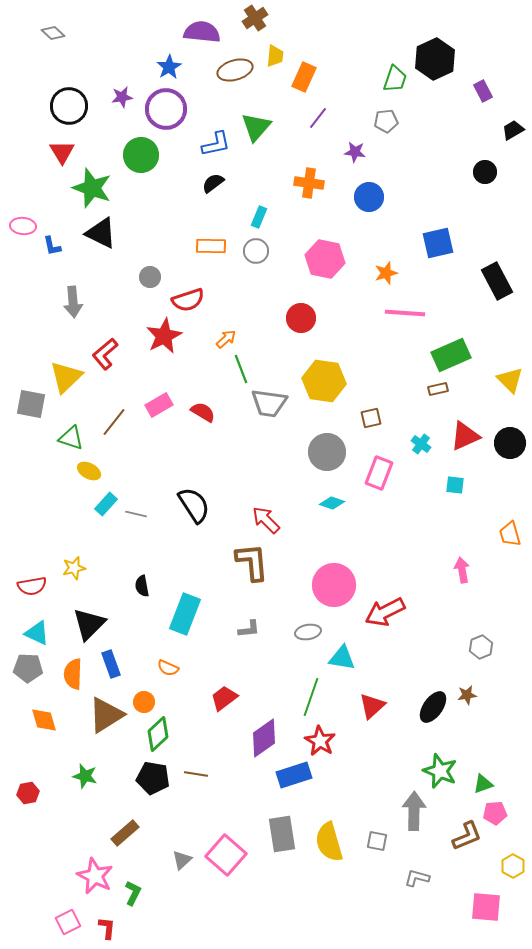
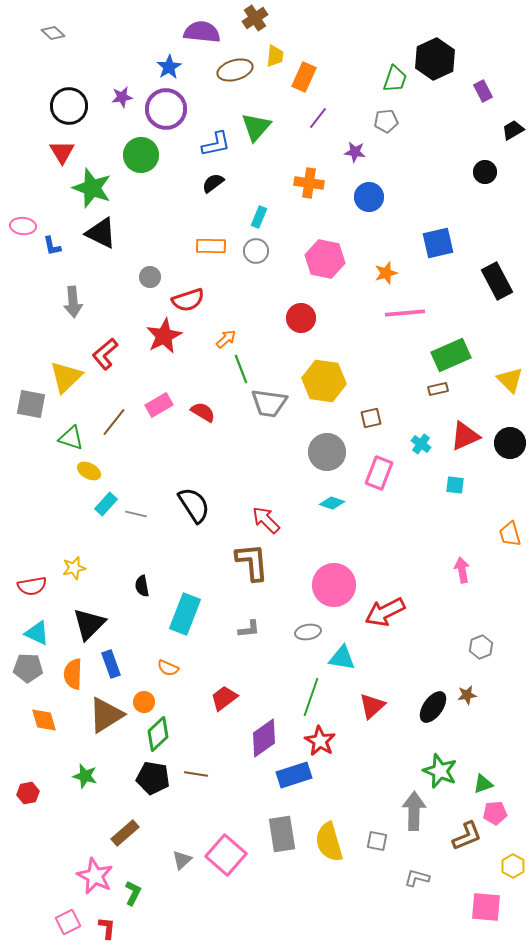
pink line at (405, 313): rotated 9 degrees counterclockwise
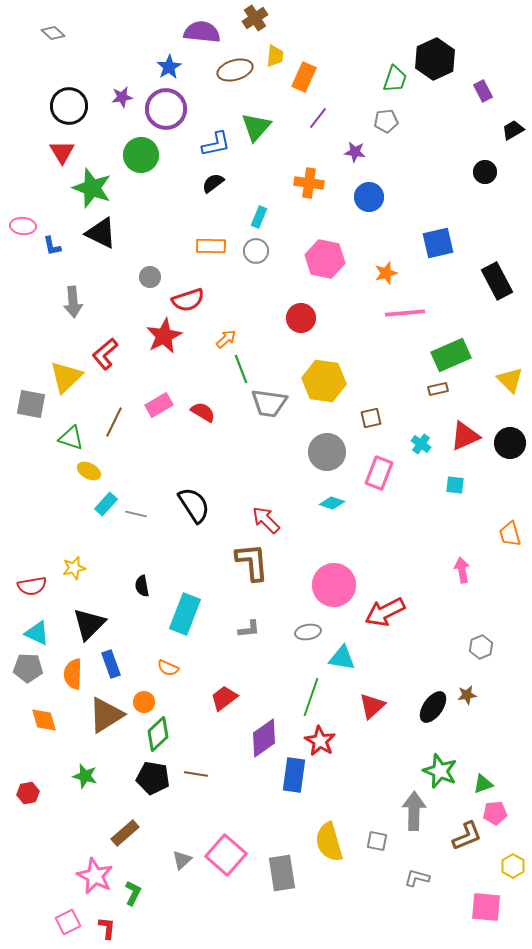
brown line at (114, 422): rotated 12 degrees counterclockwise
blue rectangle at (294, 775): rotated 64 degrees counterclockwise
gray rectangle at (282, 834): moved 39 px down
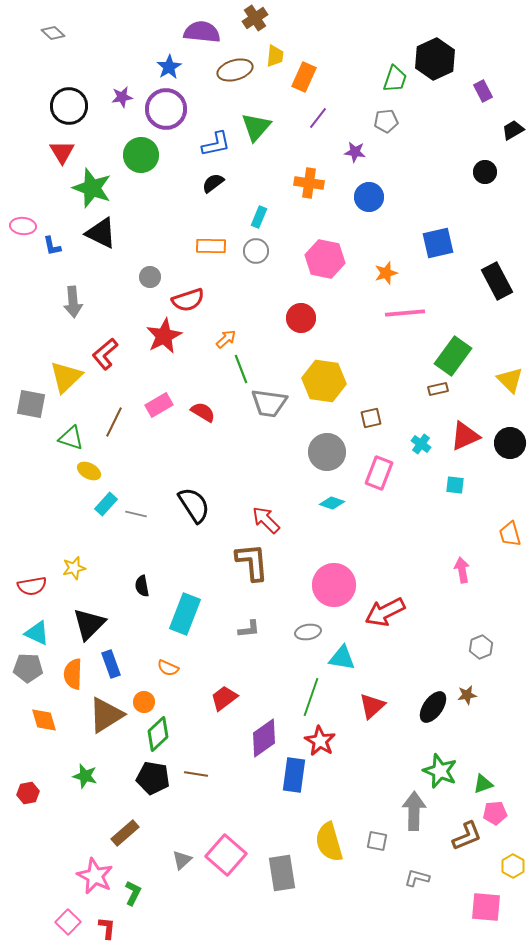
green rectangle at (451, 355): moved 2 px right, 1 px down; rotated 30 degrees counterclockwise
pink square at (68, 922): rotated 20 degrees counterclockwise
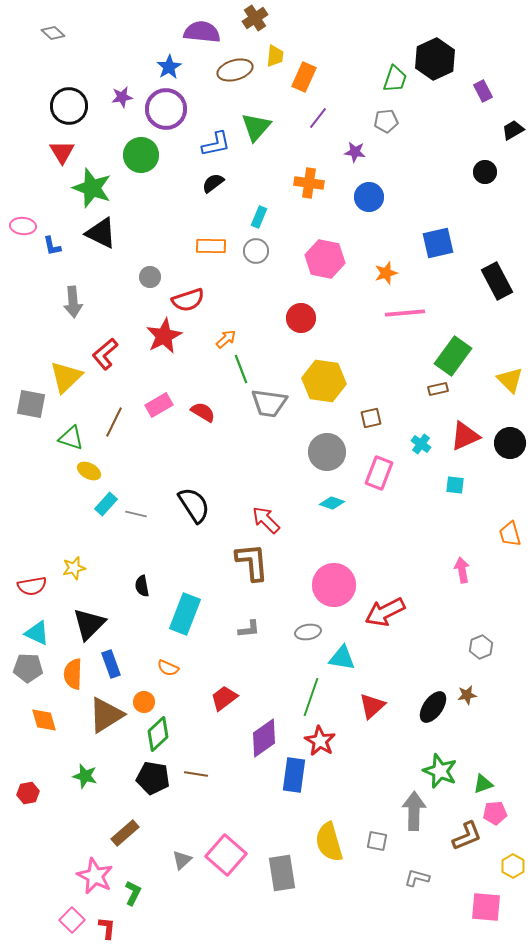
pink square at (68, 922): moved 4 px right, 2 px up
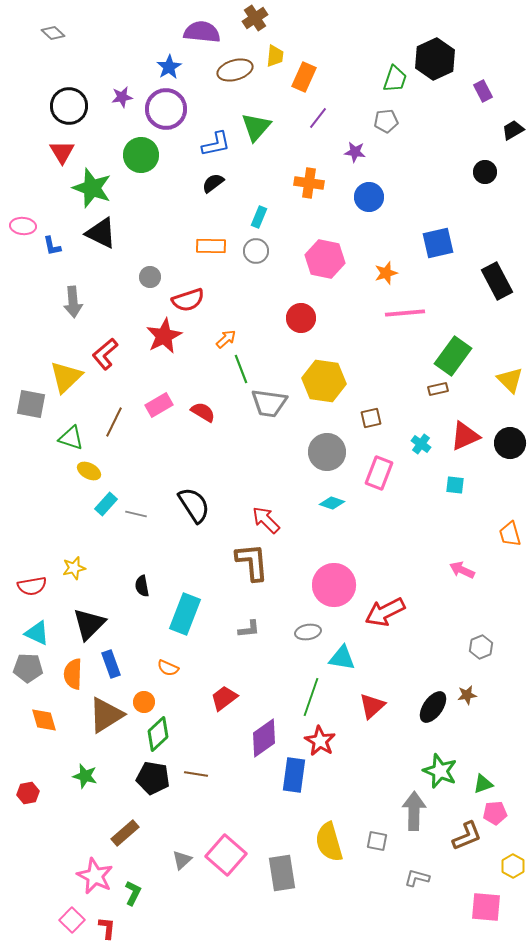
pink arrow at (462, 570): rotated 55 degrees counterclockwise
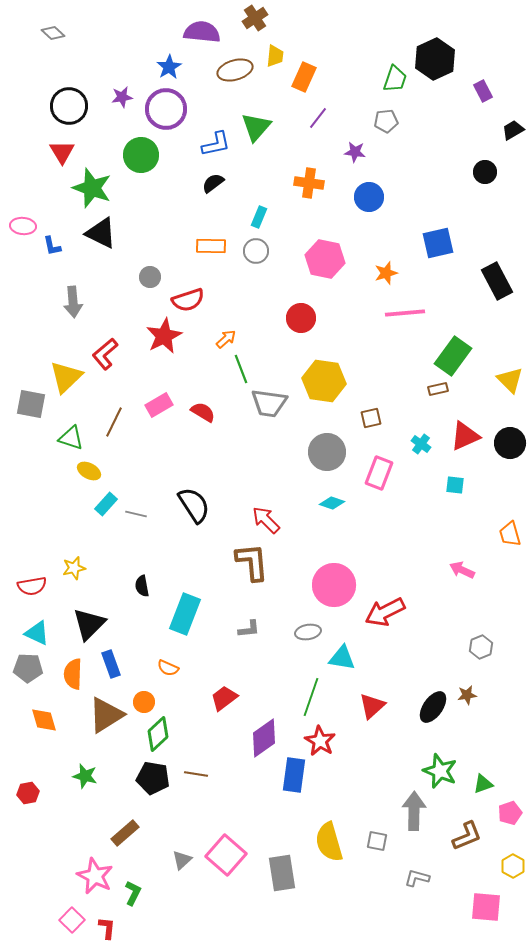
pink pentagon at (495, 813): moved 15 px right; rotated 15 degrees counterclockwise
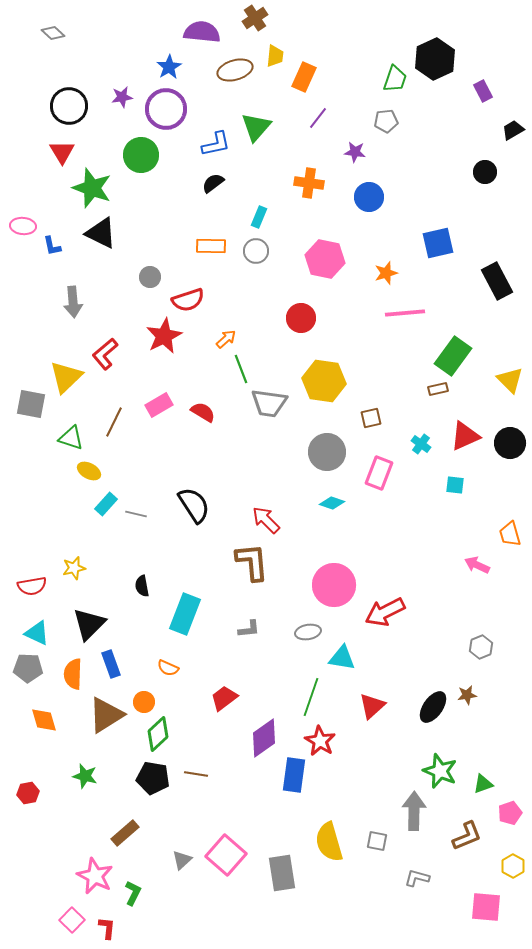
pink arrow at (462, 570): moved 15 px right, 5 px up
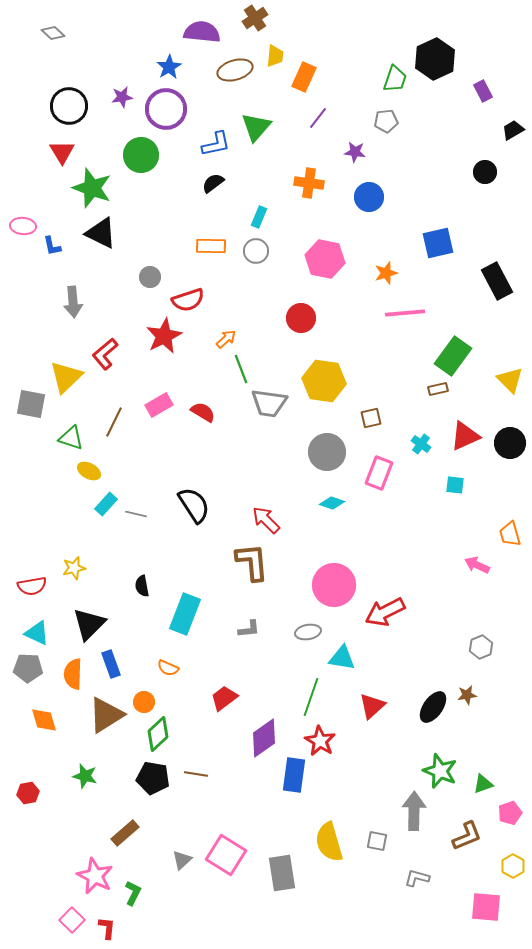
pink square at (226, 855): rotated 9 degrees counterclockwise
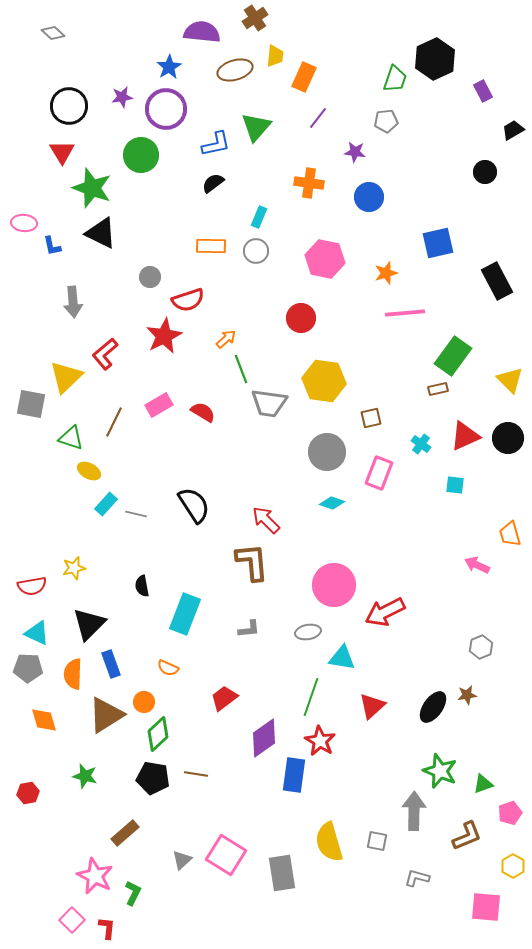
pink ellipse at (23, 226): moved 1 px right, 3 px up
black circle at (510, 443): moved 2 px left, 5 px up
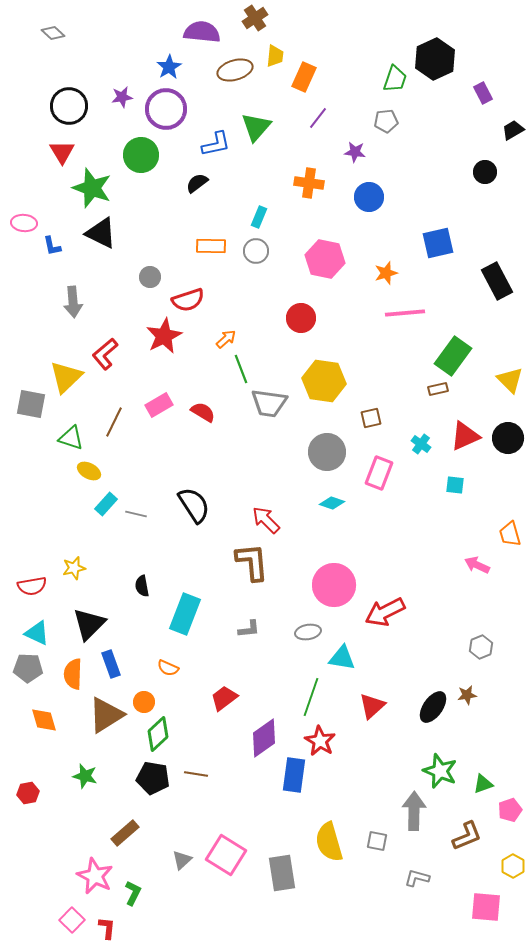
purple rectangle at (483, 91): moved 2 px down
black semicircle at (213, 183): moved 16 px left
pink pentagon at (510, 813): moved 3 px up
